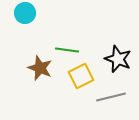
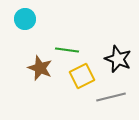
cyan circle: moved 6 px down
yellow square: moved 1 px right
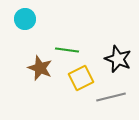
yellow square: moved 1 px left, 2 px down
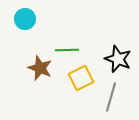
green line: rotated 10 degrees counterclockwise
gray line: rotated 60 degrees counterclockwise
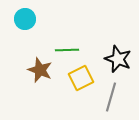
brown star: moved 2 px down
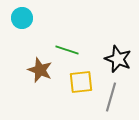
cyan circle: moved 3 px left, 1 px up
green line: rotated 20 degrees clockwise
yellow square: moved 4 px down; rotated 20 degrees clockwise
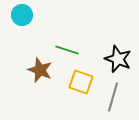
cyan circle: moved 3 px up
yellow square: rotated 25 degrees clockwise
gray line: moved 2 px right
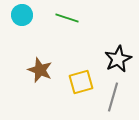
green line: moved 32 px up
black star: rotated 24 degrees clockwise
yellow square: rotated 35 degrees counterclockwise
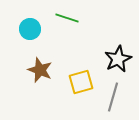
cyan circle: moved 8 px right, 14 px down
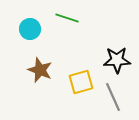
black star: moved 1 px left, 1 px down; rotated 24 degrees clockwise
gray line: rotated 40 degrees counterclockwise
